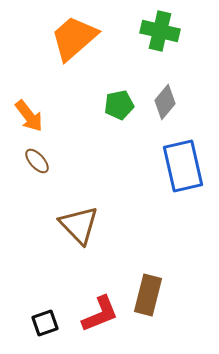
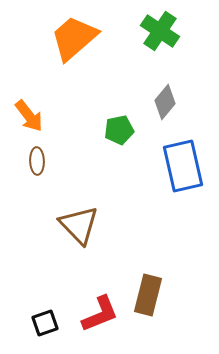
green cross: rotated 21 degrees clockwise
green pentagon: moved 25 px down
brown ellipse: rotated 40 degrees clockwise
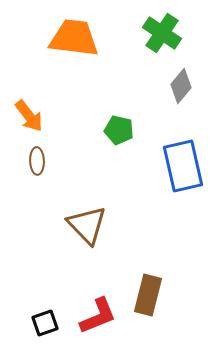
green cross: moved 2 px right, 2 px down
orange trapezoid: rotated 48 degrees clockwise
gray diamond: moved 16 px right, 16 px up
green pentagon: rotated 24 degrees clockwise
brown triangle: moved 8 px right
red L-shape: moved 2 px left, 2 px down
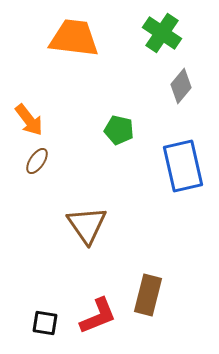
orange arrow: moved 4 px down
brown ellipse: rotated 36 degrees clockwise
brown triangle: rotated 9 degrees clockwise
black square: rotated 28 degrees clockwise
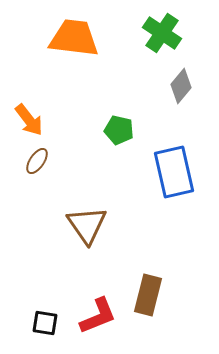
blue rectangle: moved 9 px left, 6 px down
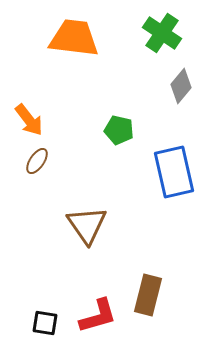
red L-shape: rotated 6 degrees clockwise
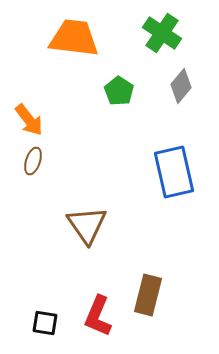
green pentagon: moved 39 px up; rotated 20 degrees clockwise
brown ellipse: moved 4 px left; rotated 16 degrees counterclockwise
red L-shape: rotated 129 degrees clockwise
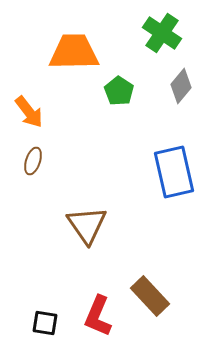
orange trapezoid: moved 14 px down; rotated 8 degrees counterclockwise
orange arrow: moved 8 px up
brown rectangle: moved 2 px right, 1 px down; rotated 57 degrees counterclockwise
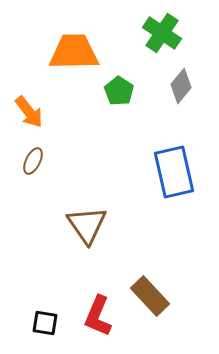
brown ellipse: rotated 8 degrees clockwise
